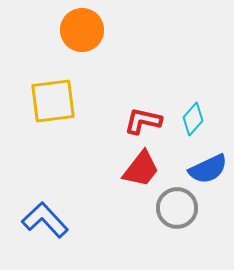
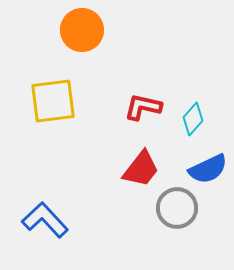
red L-shape: moved 14 px up
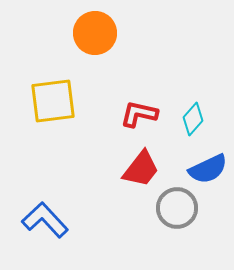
orange circle: moved 13 px right, 3 px down
red L-shape: moved 4 px left, 7 px down
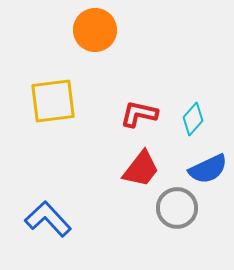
orange circle: moved 3 px up
blue L-shape: moved 3 px right, 1 px up
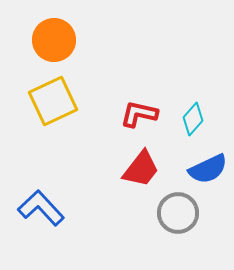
orange circle: moved 41 px left, 10 px down
yellow square: rotated 18 degrees counterclockwise
gray circle: moved 1 px right, 5 px down
blue L-shape: moved 7 px left, 11 px up
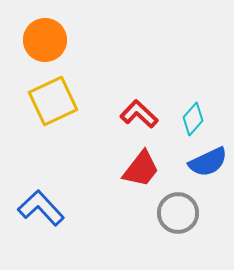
orange circle: moved 9 px left
red L-shape: rotated 30 degrees clockwise
blue semicircle: moved 7 px up
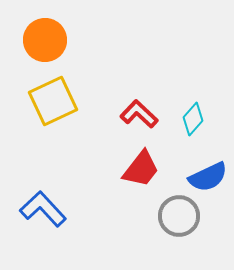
blue semicircle: moved 15 px down
blue L-shape: moved 2 px right, 1 px down
gray circle: moved 1 px right, 3 px down
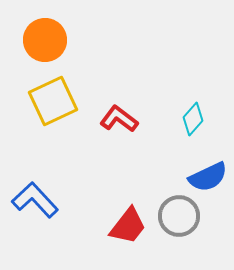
red L-shape: moved 20 px left, 5 px down; rotated 6 degrees counterclockwise
red trapezoid: moved 13 px left, 57 px down
blue L-shape: moved 8 px left, 9 px up
